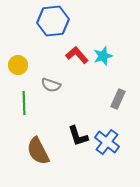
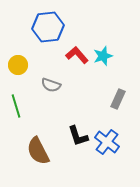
blue hexagon: moved 5 px left, 6 px down
green line: moved 8 px left, 3 px down; rotated 15 degrees counterclockwise
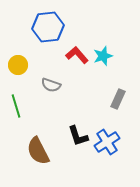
blue cross: rotated 20 degrees clockwise
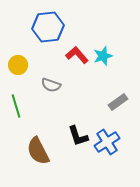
gray rectangle: moved 3 px down; rotated 30 degrees clockwise
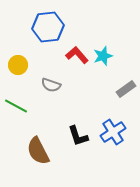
gray rectangle: moved 8 px right, 13 px up
green line: rotated 45 degrees counterclockwise
blue cross: moved 6 px right, 10 px up
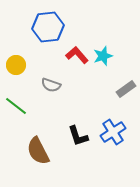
yellow circle: moved 2 px left
green line: rotated 10 degrees clockwise
